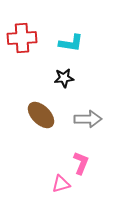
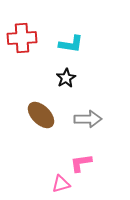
cyan L-shape: moved 1 px down
black star: moved 2 px right; rotated 24 degrees counterclockwise
pink L-shape: rotated 120 degrees counterclockwise
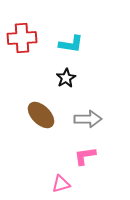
pink L-shape: moved 4 px right, 7 px up
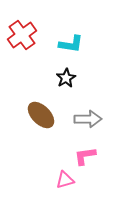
red cross: moved 3 px up; rotated 32 degrees counterclockwise
pink triangle: moved 4 px right, 4 px up
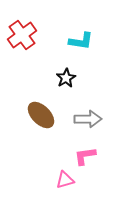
cyan L-shape: moved 10 px right, 3 px up
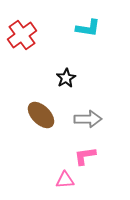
cyan L-shape: moved 7 px right, 13 px up
pink triangle: rotated 12 degrees clockwise
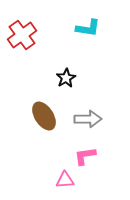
brown ellipse: moved 3 px right, 1 px down; rotated 12 degrees clockwise
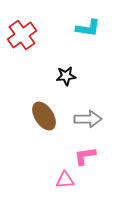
black star: moved 2 px up; rotated 24 degrees clockwise
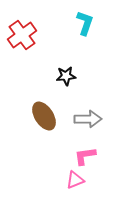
cyan L-shape: moved 3 px left, 5 px up; rotated 80 degrees counterclockwise
pink triangle: moved 10 px right; rotated 18 degrees counterclockwise
